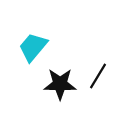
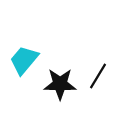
cyan trapezoid: moved 9 px left, 13 px down
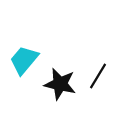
black star: rotated 12 degrees clockwise
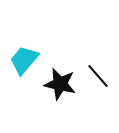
black line: rotated 72 degrees counterclockwise
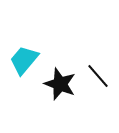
black star: rotated 8 degrees clockwise
